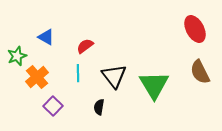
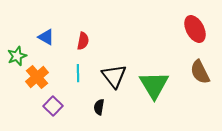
red semicircle: moved 2 px left, 5 px up; rotated 138 degrees clockwise
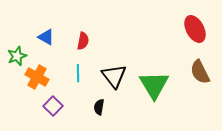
orange cross: rotated 20 degrees counterclockwise
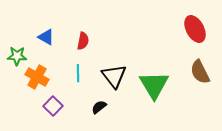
green star: rotated 24 degrees clockwise
black semicircle: rotated 42 degrees clockwise
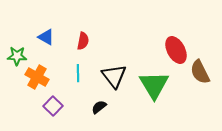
red ellipse: moved 19 px left, 21 px down
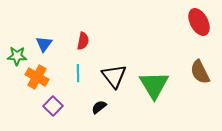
blue triangle: moved 2 px left, 7 px down; rotated 36 degrees clockwise
red ellipse: moved 23 px right, 28 px up
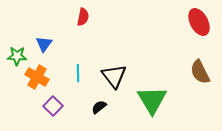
red semicircle: moved 24 px up
green triangle: moved 2 px left, 15 px down
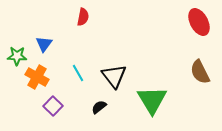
cyan line: rotated 30 degrees counterclockwise
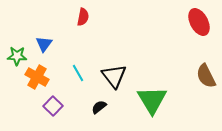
brown semicircle: moved 6 px right, 4 px down
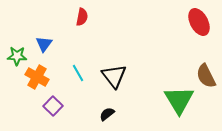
red semicircle: moved 1 px left
green triangle: moved 27 px right
black semicircle: moved 8 px right, 7 px down
